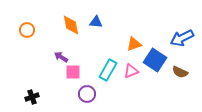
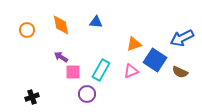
orange diamond: moved 10 px left
cyan rectangle: moved 7 px left
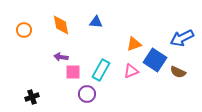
orange circle: moved 3 px left
purple arrow: rotated 24 degrees counterclockwise
brown semicircle: moved 2 px left
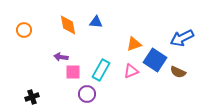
orange diamond: moved 7 px right
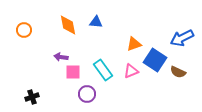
cyan rectangle: moved 2 px right; rotated 65 degrees counterclockwise
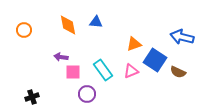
blue arrow: moved 1 px up; rotated 40 degrees clockwise
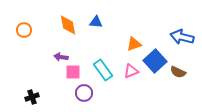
blue square: moved 1 px down; rotated 15 degrees clockwise
purple circle: moved 3 px left, 1 px up
